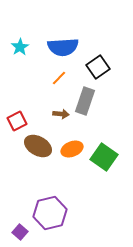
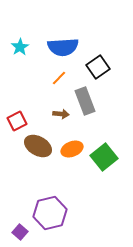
gray rectangle: rotated 40 degrees counterclockwise
green square: rotated 16 degrees clockwise
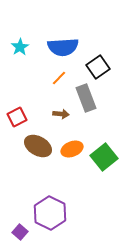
gray rectangle: moved 1 px right, 3 px up
red square: moved 4 px up
purple hexagon: rotated 20 degrees counterclockwise
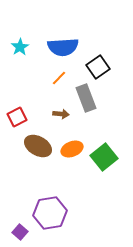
purple hexagon: rotated 24 degrees clockwise
